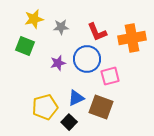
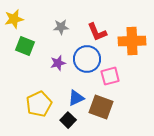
yellow star: moved 20 px left
orange cross: moved 3 px down; rotated 8 degrees clockwise
yellow pentagon: moved 6 px left, 3 px up; rotated 10 degrees counterclockwise
black square: moved 1 px left, 2 px up
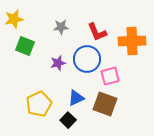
brown square: moved 4 px right, 3 px up
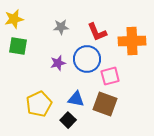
green square: moved 7 px left; rotated 12 degrees counterclockwise
blue triangle: moved 1 px down; rotated 36 degrees clockwise
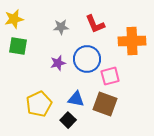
red L-shape: moved 2 px left, 8 px up
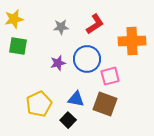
red L-shape: rotated 100 degrees counterclockwise
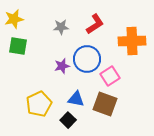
purple star: moved 4 px right, 3 px down
pink square: rotated 18 degrees counterclockwise
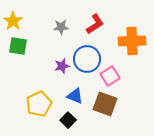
yellow star: moved 1 px left, 2 px down; rotated 24 degrees counterclockwise
blue triangle: moved 1 px left, 3 px up; rotated 12 degrees clockwise
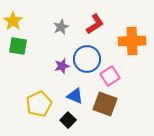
gray star: rotated 21 degrees counterclockwise
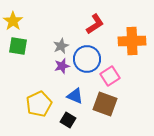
gray star: moved 19 px down
black square: rotated 14 degrees counterclockwise
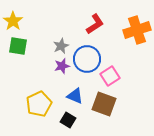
orange cross: moved 5 px right, 11 px up; rotated 16 degrees counterclockwise
brown square: moved 1 px left
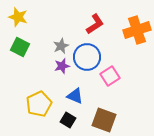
yellow star: moved 5 px right, 4 px up; rotated 18 degrees counterclockwise
green square: moved 2 px right, 1 px down; rotated 18 degrees clockwise
blue circle: moved 2 px up
brown square: moved 16 px down
